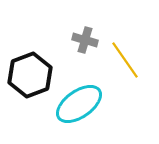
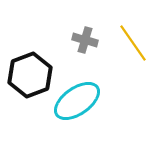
yellow line: moved 8 px right, 17 px up
cyan ellipse: moved 2 px left, 3 px up
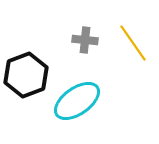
gray cross: rotated 10 degrees counterclockwise
black hexagon: moved 4 px left
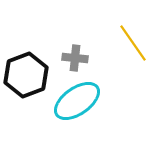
gray cross: moved 10 px left, 18 px down
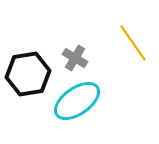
gray cross: rotated 25 degrees clockwise
black hexagon: moved 2 px right, 1 px up; rotated 12 degrees clockwise
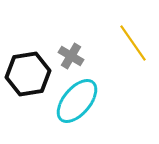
gray cross: moved 4 px left, 2 px up
cyan ellipse: rotated 15 degrees counterclockwise
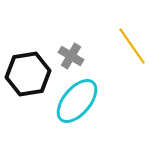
yellow line: moved 1 px left, 3 px down
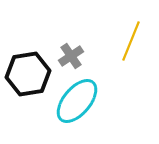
yellow line: moved 1 px left, 5 px up; rotated 57 degrees clockwise
gray cross: rotated 25 degrees clockwise
